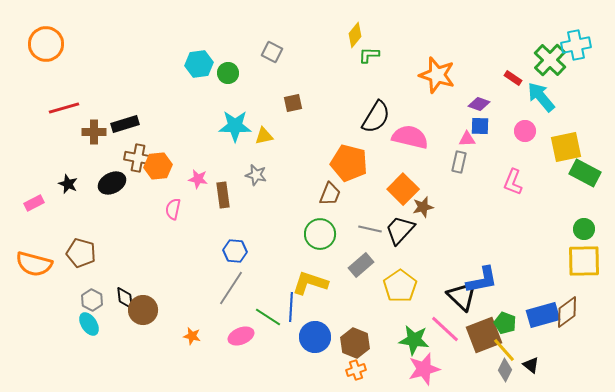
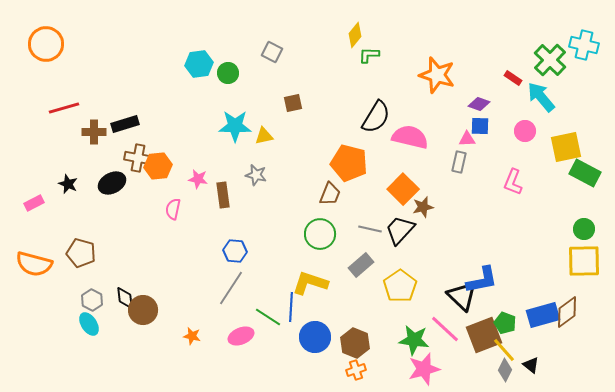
cyan cross at (576, 45): moved 8 px right; rotated 24 degrees clockwise
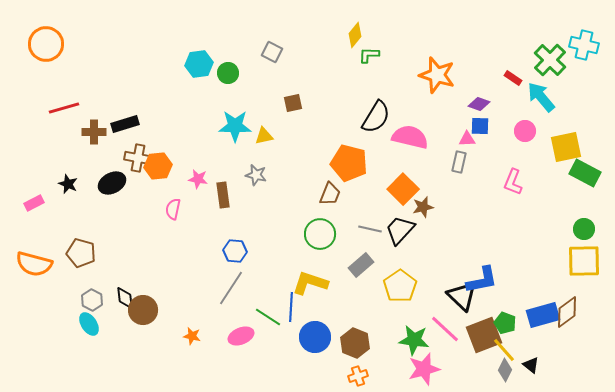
orange cross at (356, 370): moved 2 px right, 6 px down
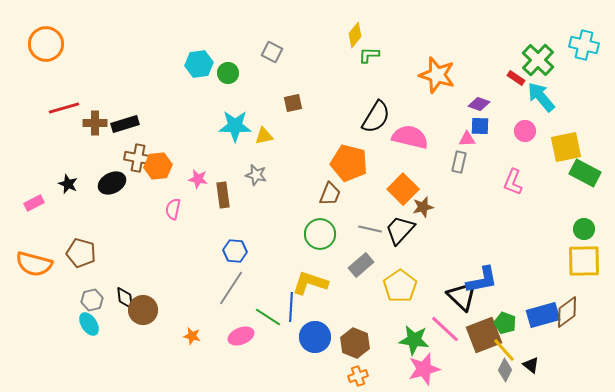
green cross at (550, 60): moved 12 px left
red rectangle at (513, 78): moved 3 px right
brown cross at (94, 132): moved 1 px right, 9 px up
gray hexagon at (92, 300): rotated 20 degrees clockwise
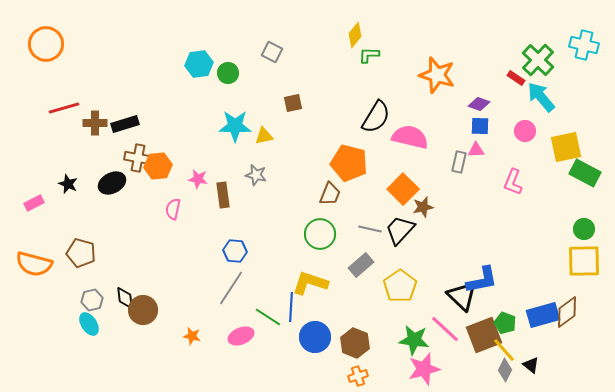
pink triangle at (467, 139): moved 9 px right, 11 px down
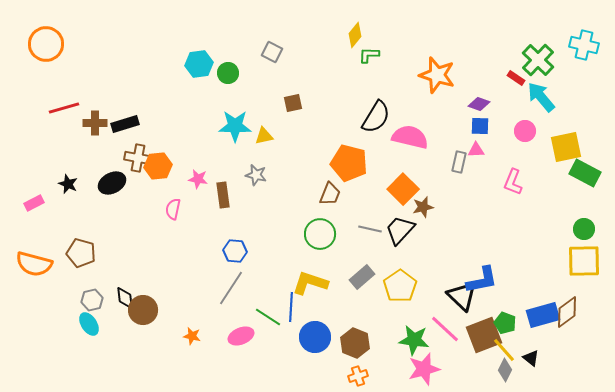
gray rectangle at (361, 265): moved 1 px right, 12 px down
black triangle at (531, 365): moved 7 px up
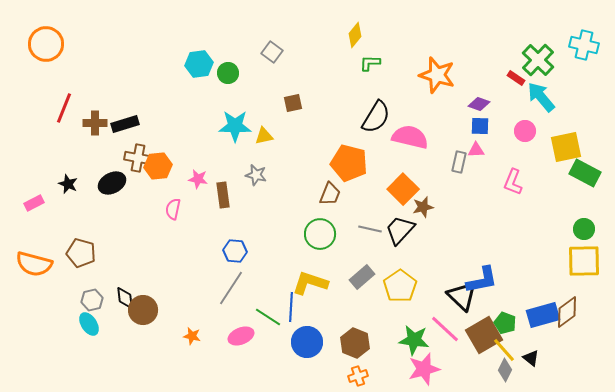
gray square at (272, 52): rotated 10 degrees clockwise
green L-shape at (369, 55): moved 1 px right, 8 px down
red line at (64, 108): rotated 52 degrees counterclockwise
brown square at (484, 335): rotated 9 degrees counterclockwise
blue circle at (315, 337): moved 8 px left, 5 px down
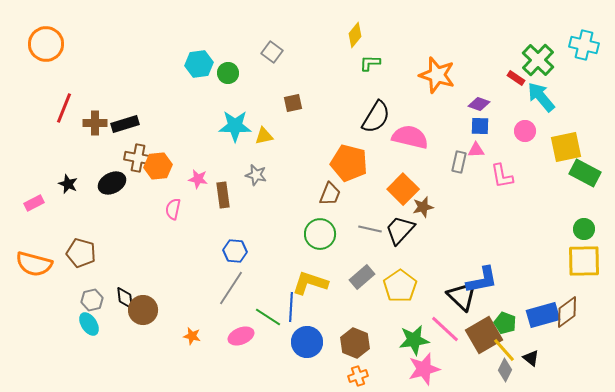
pink L-shape at (513, 182): moved 11 px left, 6 px up; rotated 32 degrees counterclockwise
green star at (414, 340): rotated 16 degrees counterclockwise
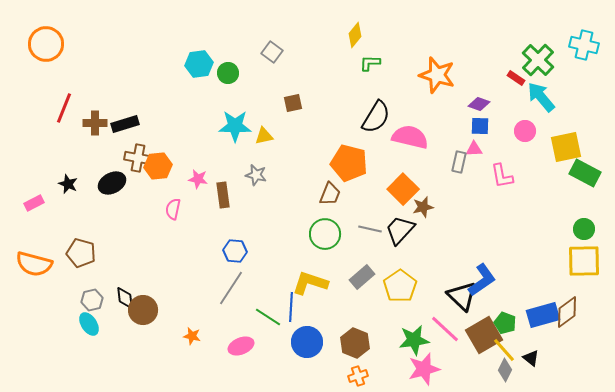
pink triangle at (476, 150): moved 2 px left, 1 px up
green circle at (320, 234): moved 5 px right
blue L-shape at (482, 280): rotated 24 degrees counterclockwise
pink ellipse at (241, 336): moved 10 px down
